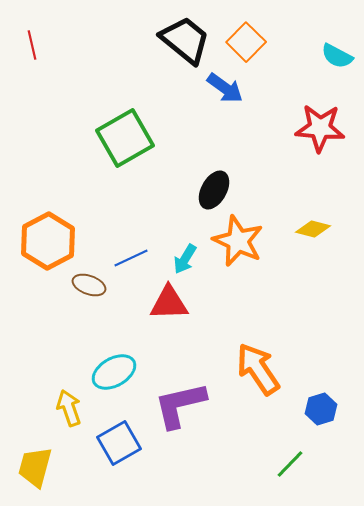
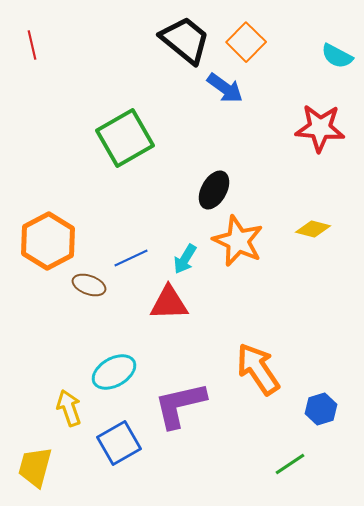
green line: rotated 12 degrees clockwise
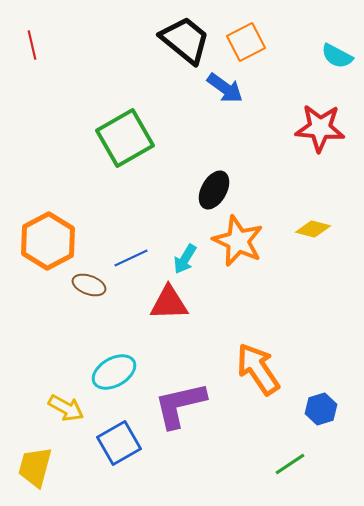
orange square: rotated 18 degrees clockwise
yellow arrow: moved 3 px left; rotated 138 degrees clockwise
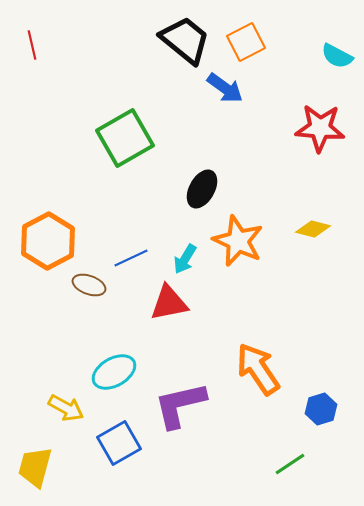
black ellipse: moved 12 px left, 1 px up
red triangle: rotated 9 degrees counterclockwise
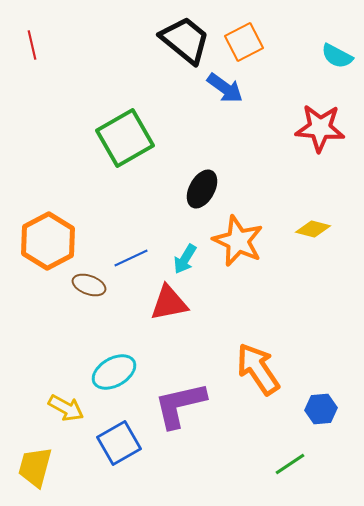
orange square: moved 2 px left
blue hexagon: rotated 12 degrees clockwise
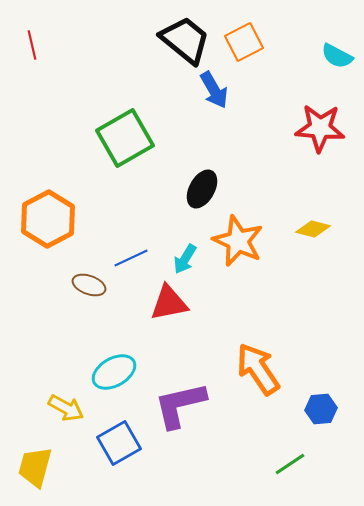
blue arrow: moved 11 px left, 2 px down; rotated 24 degrees clockwise
orange hexagon: moved 22 px up
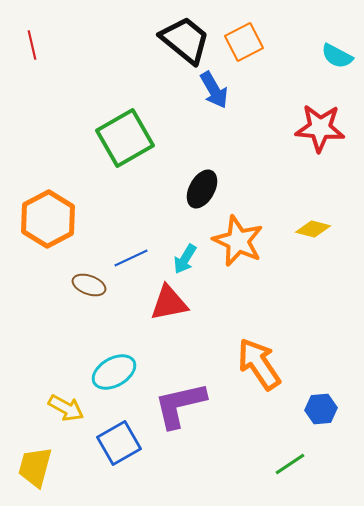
orange arrow: moved 1 px right, 5 px up
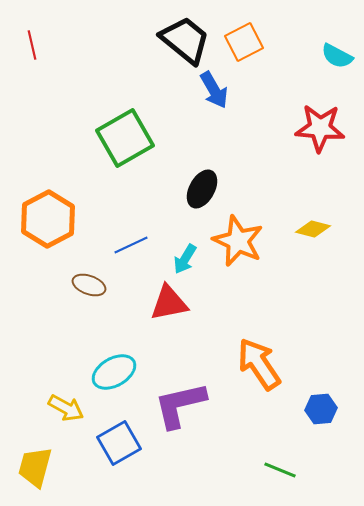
blue line: moved 13 px up
green line: moved 10 px left, 6 px down; rotated 56 degrees clockwise
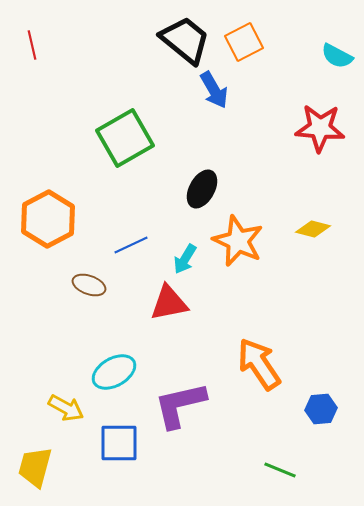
blue square: rotated 30 degrees clockwise
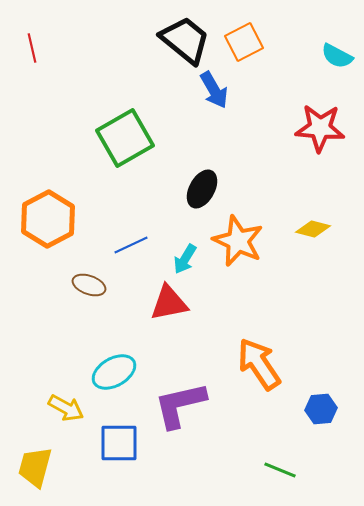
red line: moved 3 px down
